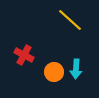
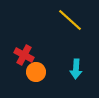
orange circle: moved 18 px left
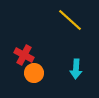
orange circle: moved 2 px left, 1 px down
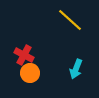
cyan arrow: rotated 18 degrees clockwise
orange circle: moved 4 px left
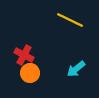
yellow line: rotated 16 degrees counterclockwise
cyan arrow: rotated 30 degrees clockwise
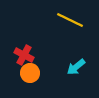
cyan arrow: moved 2 px up
